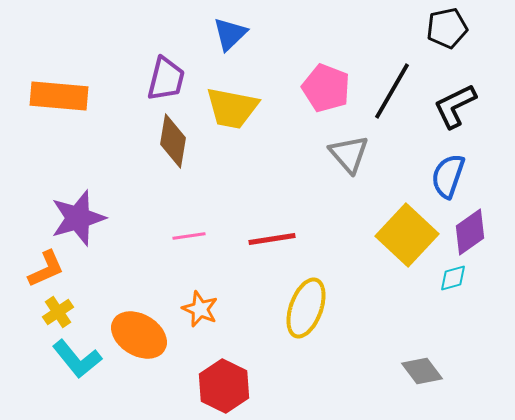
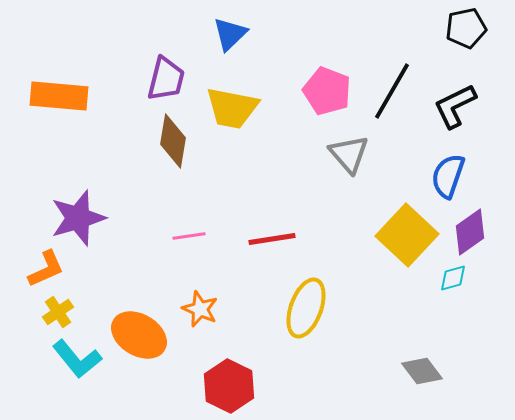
black pentagon: moved 19 px right
pink pentagon: moved 1 px right, 3 px down
red hexagon: moved 5 px right
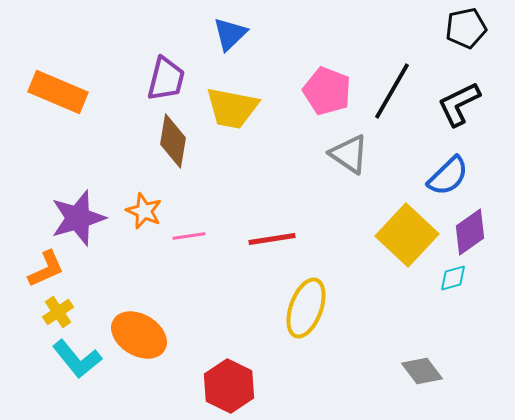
orange rectangle: moved 1 px left, 4 px up; rotated 18 degrees clockwise
black L-shape: moved 4 px right, 2 px up
gray triangle: rotated 15 degrees counterclockwise
blue semicircle: rotated 153 degrees counterclockwise
orange star: moved 56 px left, 98 px up
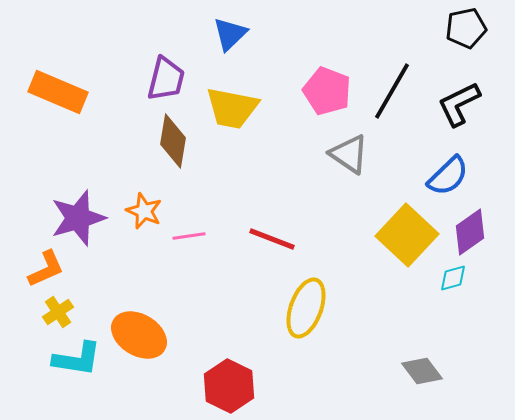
red line: rotated 30 degrees clockwise
cyan L-shape: rotated 42 degrees counterclockwise
